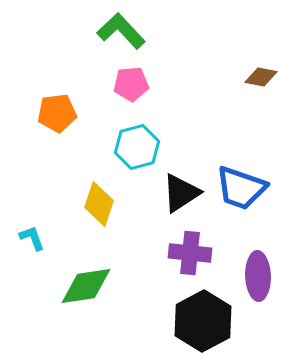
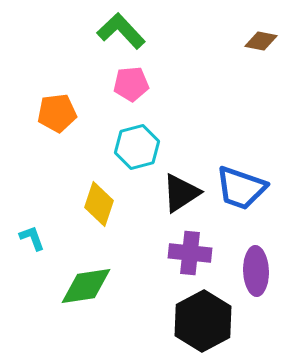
brown diamond: moved 36 px up
purple ellipse: moved 2 px left, 5 px up
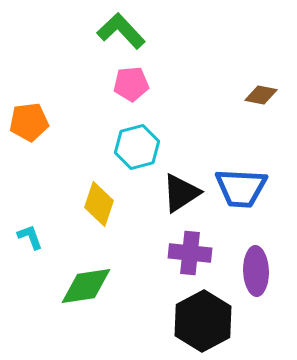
brown diamond: moved 54 px down
orange pentagon: moved 28 px left, 9 px down
blue trapezoid: rotated 16 degrees counterclockwise
cyan L-shape: moved 2 px left, 1 px up
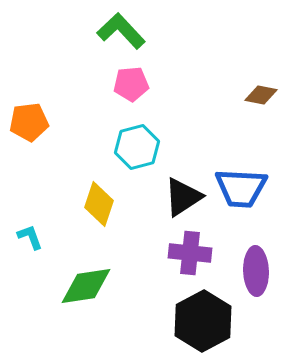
black triangle: moved 2 px right, 4 px down
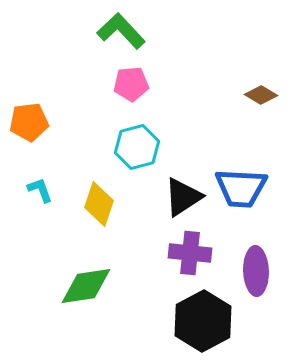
brown diamond: rotated 20 degrees clockwise
cyan L-shape: moved 10 px right, 47 px up
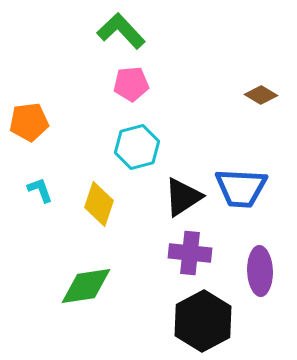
purple ellipse: moved 4 px right
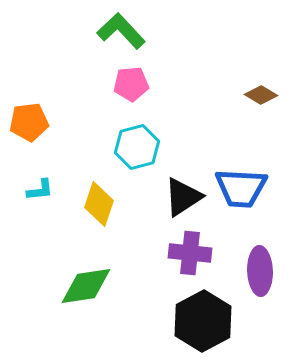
cyan L-shape: rotated 104 degrees clockwise
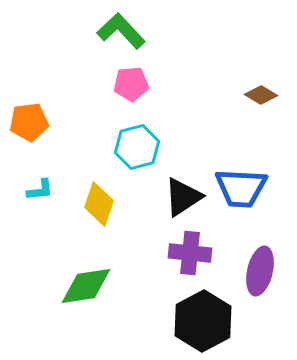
purple ellipse: rotated 15 degrees clockwise
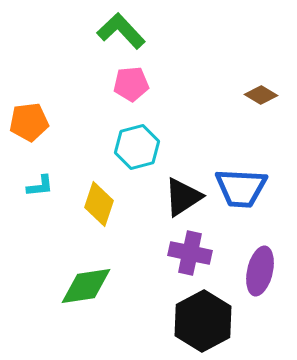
cyan L-shape: moved 4 px up
purple cross: rotated 6 degrees clockwise
